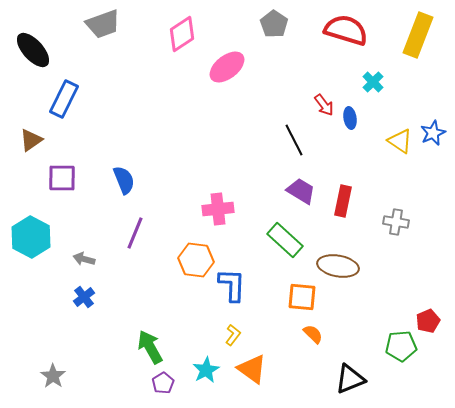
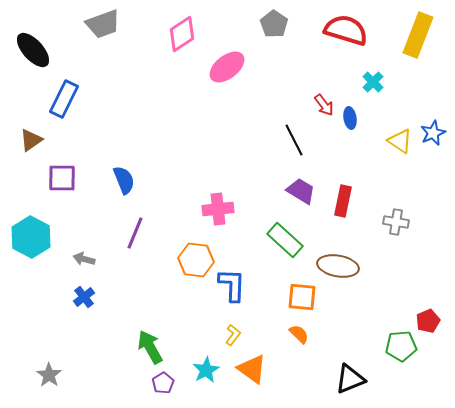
orange semicircle: moved 14 px left
gray star: moved 4 px left, 1 px up
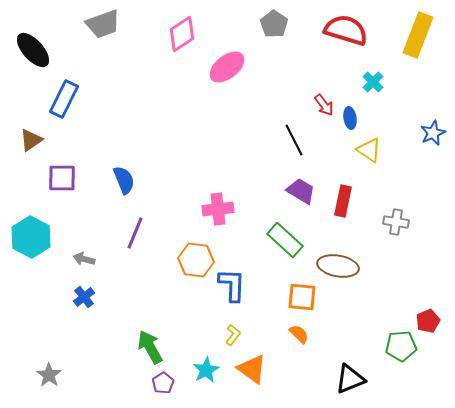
yellow triangle: moved 31 px left, 9 px down
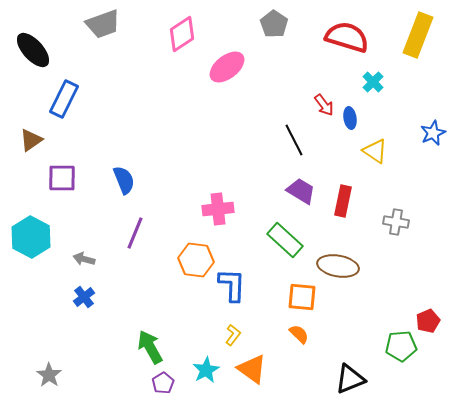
red semicircle: moved 1 px right, 7 px down
yellow triangle: moved 6 px right, 1 px down
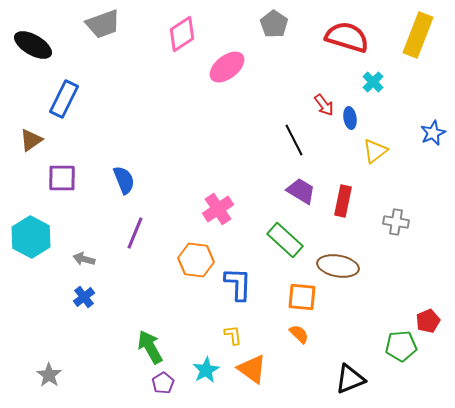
black ellipse: moved 5 px up; rotated 18 degrees counterclockwise
yellow triangle: rotated 48 degrees clockwise
pink cross: rotated 28 degrees counterclockwise
blue L-shape: moved 6 px right, 1 px up
yellow L-shape: rotated 45 degrees counterclockwise
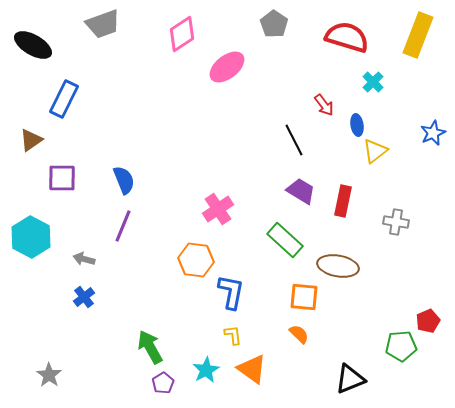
blue ellipse: moved 7 px right, 7 px down
purple line: moved 12 px left, 7 px up
blue L-shape: moved 7 px left, 8 px down; rotated 9 degrees clockwise
orange square: moved 2 px right
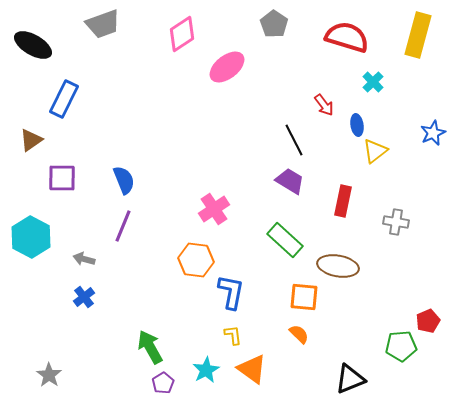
yellow rectangle: rotated 6 degrees counterclockwise
purple trapezoid: moved 11 px left, 10 px up
pink cross: moved 4 px left
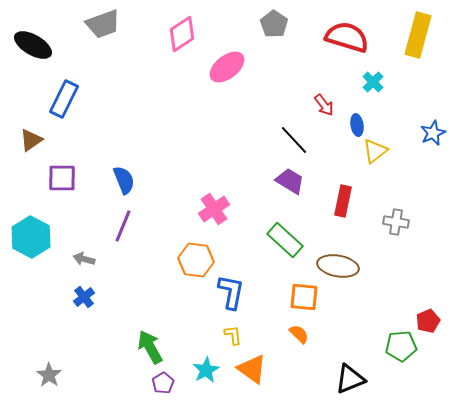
black line: rotated 16 degrees counterclockwise
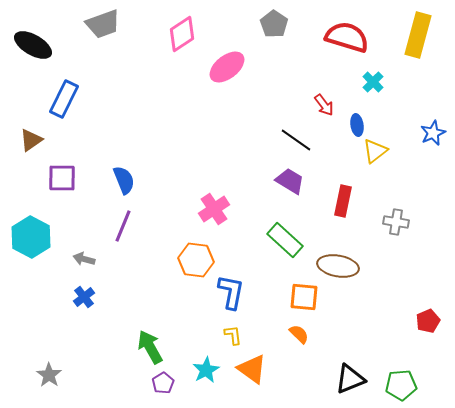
black line: moved 2 px right; rotated 12 degrees counterclockwise
green pentagon: moved 39 px down
